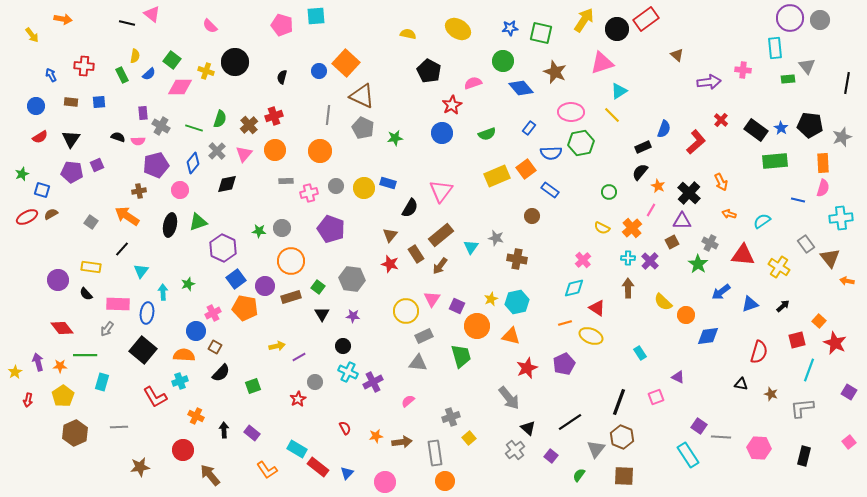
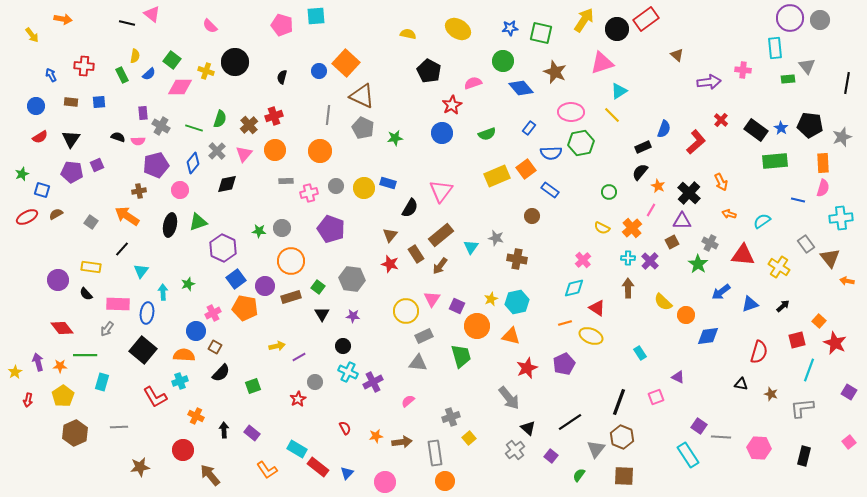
brown semicircle at (51, 214): moved 5 px right
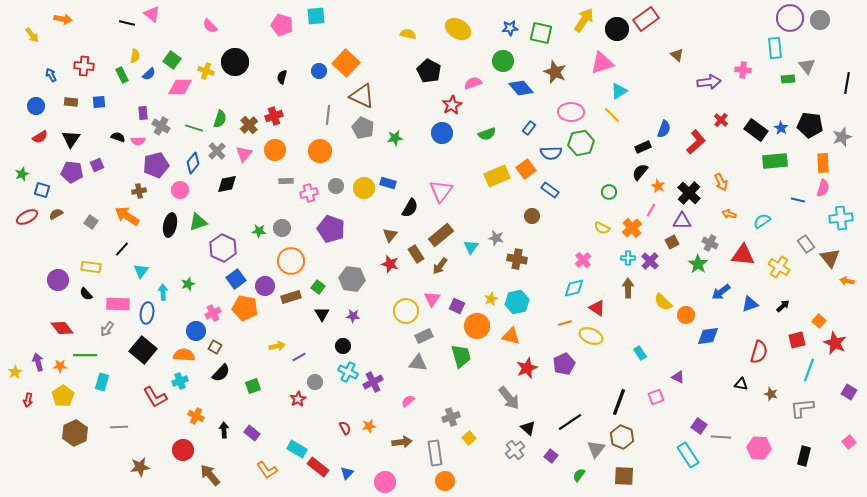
orange star at (376, 436): moved 7 px left, 10 px up
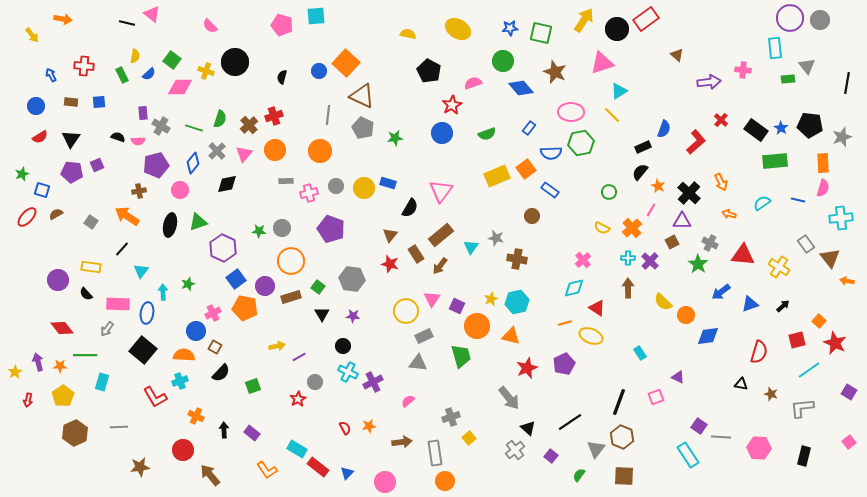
red ellipse at (27, 217): rotated 20 degrees counterclockwise
cyan semicircle at (762, 221): moved 18 px up
cyan line at (809, 370): rotated 35 degrees clockwise
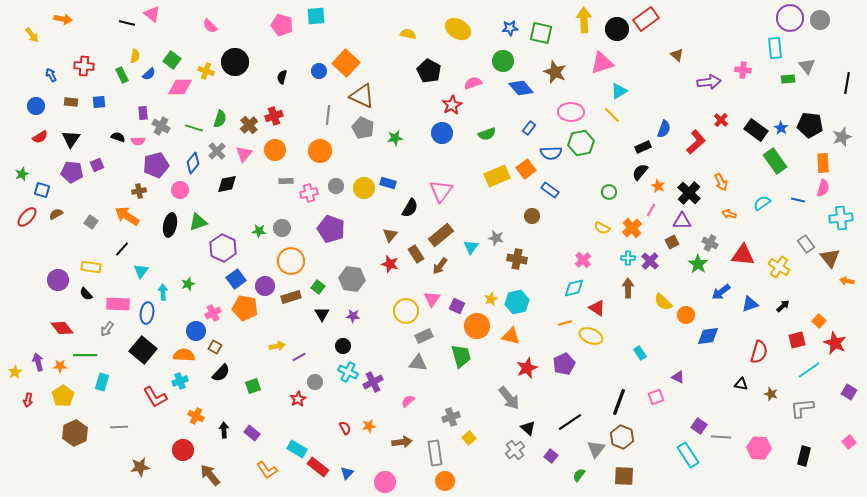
yellow arrow at (584, 20): rotated 35 degrees counterclockwise
green rectangle at (775, 161): rotated 60 degrees clockwise
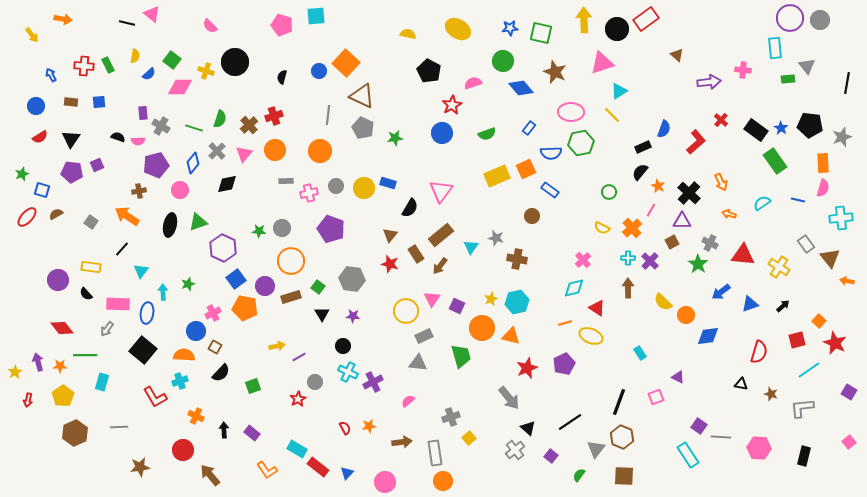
green rectangle at (122, 75): moved 14 px left, 10 px up
orange square at (526, 169): rotated 12 degrees clockwise
orange circle at (477, 326): moved 5 px right, 2 px down
orange circle at (445, 481): moved 2 px left
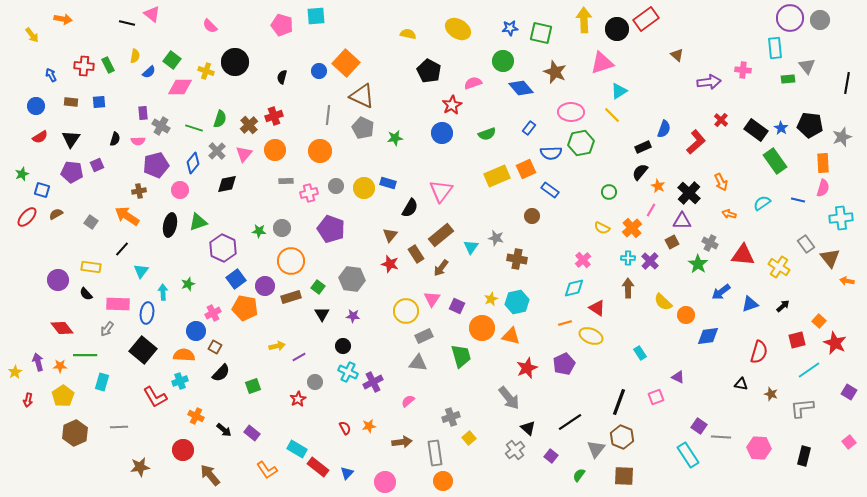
blue semicircle at (149, 74): moved 2 px up
black semicircle at (118, 137): moved 3 px left, 2 px down; rotated 88 degrees clockwise
brown arrow at (440, 266): moved 1 px right, 2 px down
black arrow at (224, 430): rotated 133 degrees clockwise
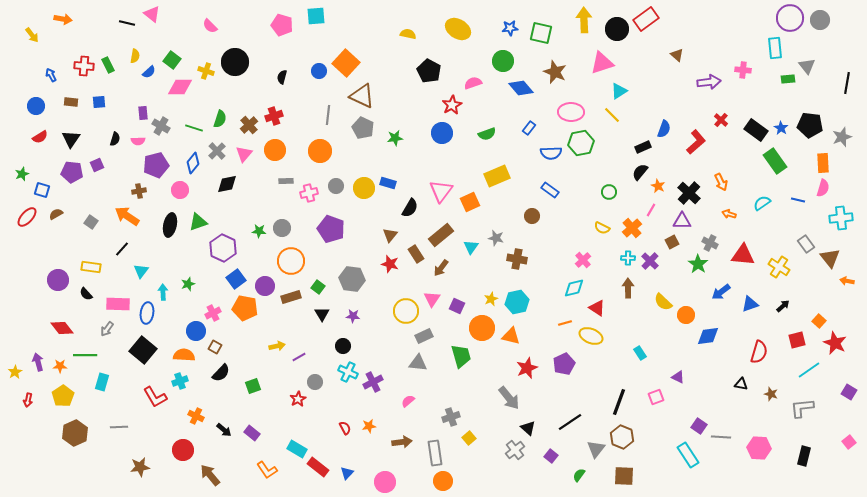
orange square at (526, 169): moved 56 px left, 33 px down
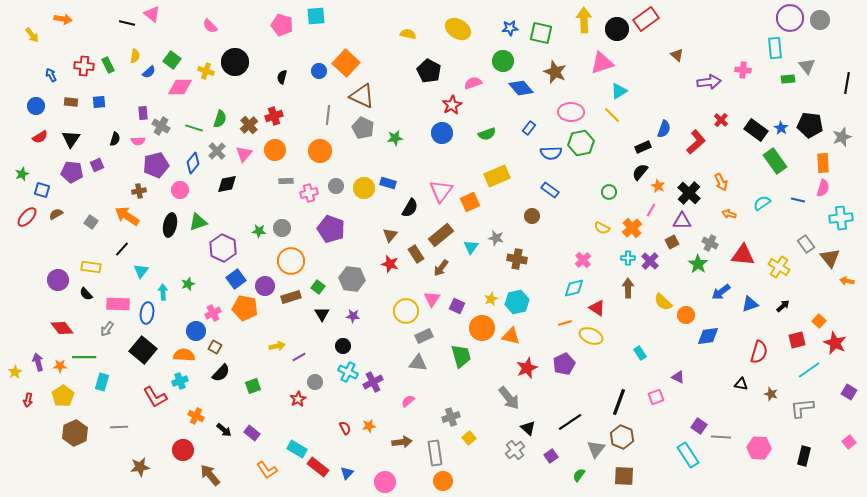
green line at (85, 355): moved 1 px left, 2 px down
purple square at (551, 456): rotated 16 degrees clockwise
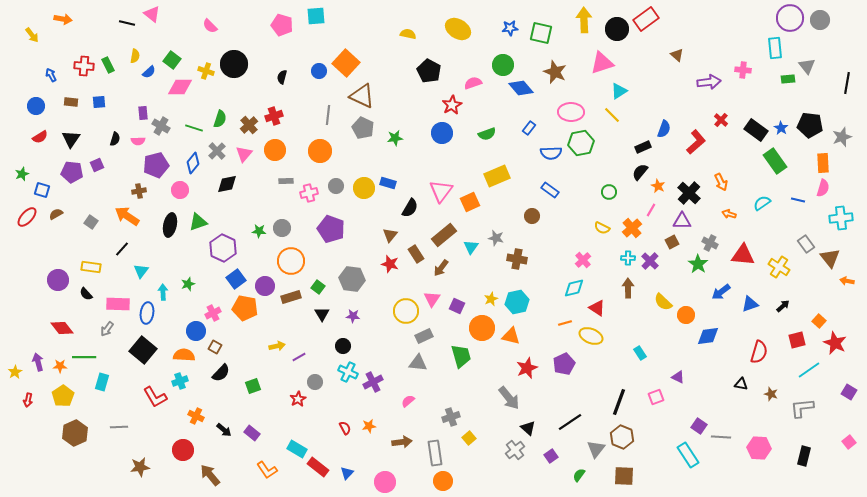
green circle at (503, 61): moved 4 px down
black circle at (235, 62): moved 1 px left, 2 px down
brown rectangle at (441, 235): moved 3 px right
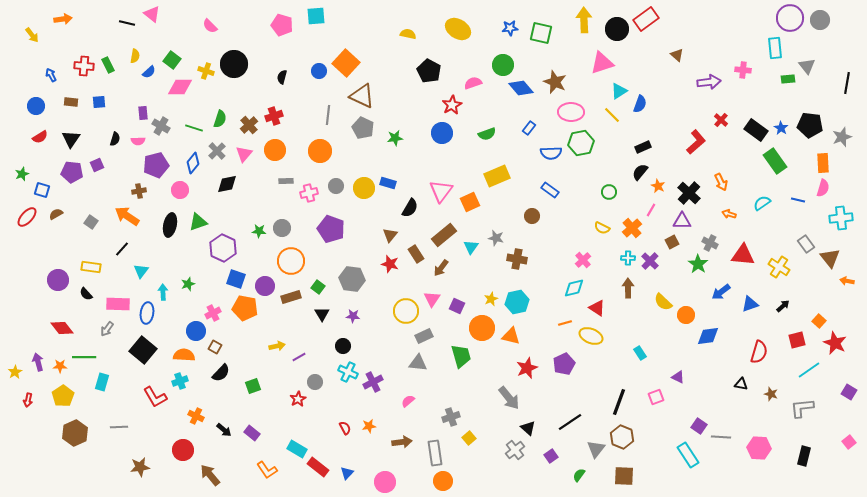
orange arrow at (63, 19): rotated 18 degrees counterclockwise
brown star at (555, 72): moved 10 px down
blue semicircle at (664, 129): moved 24 px left, 25 px up
blue square at (236, 279): rotated 36 degrees counterclockwise
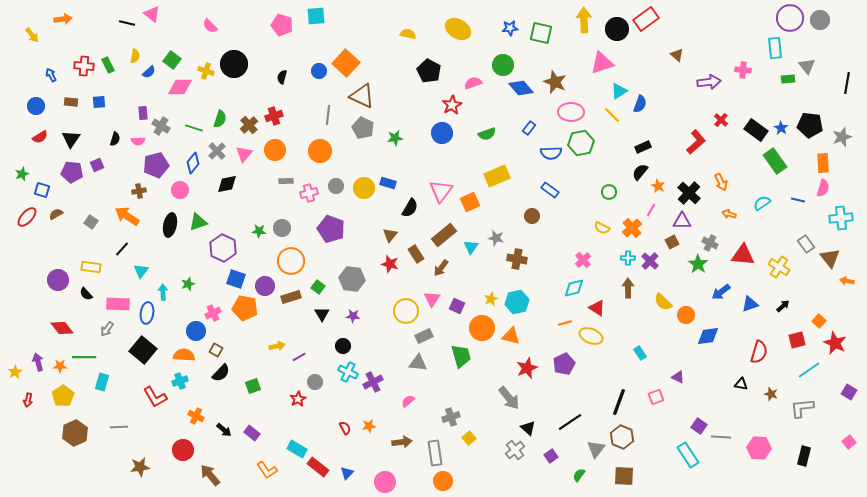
brown square at (215, 347): moved 1 px right, 3 px down
